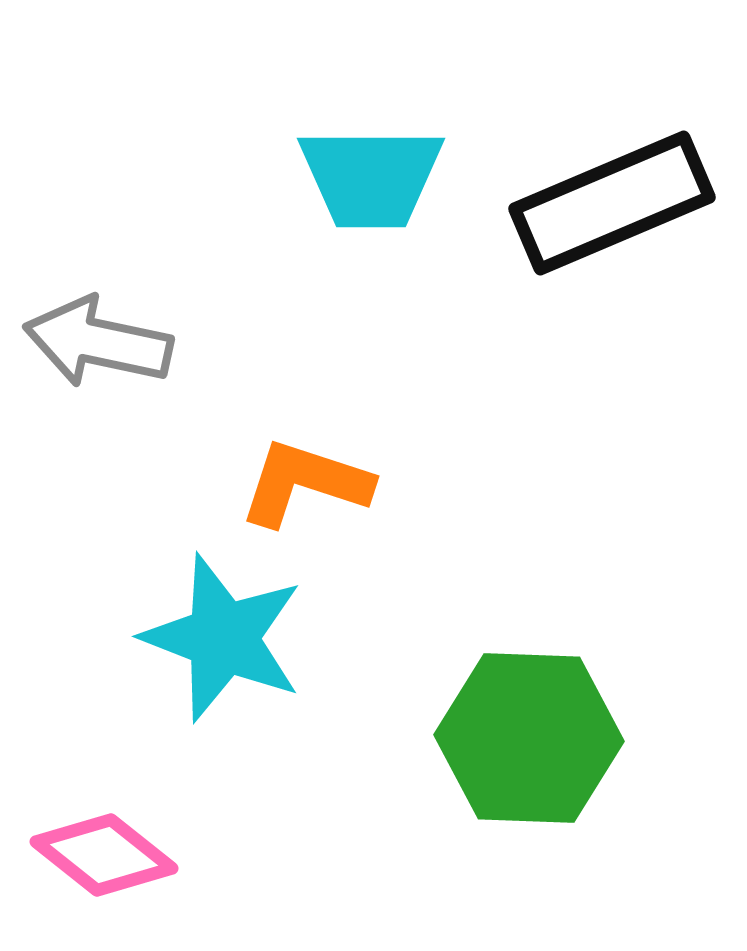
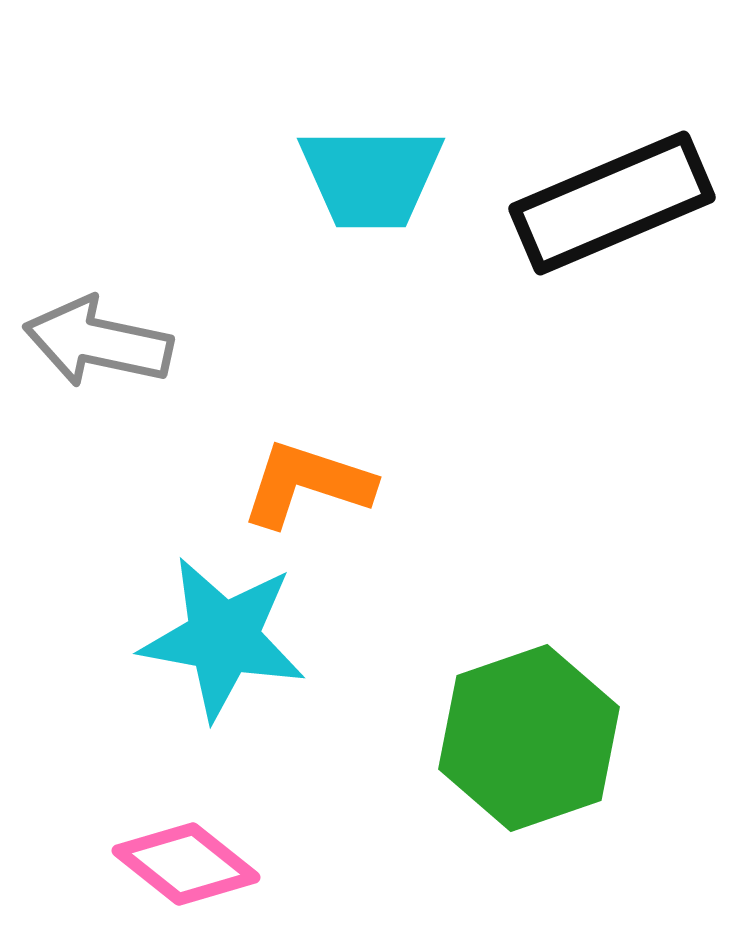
orange L-shape: moved 2 px right, 1 px down
cyan star: rotated 11 degrees counterclockwise
green hexagon: rotated 21 degrees counterclockwise
pink diamond: moved 82 px right, 9 px down
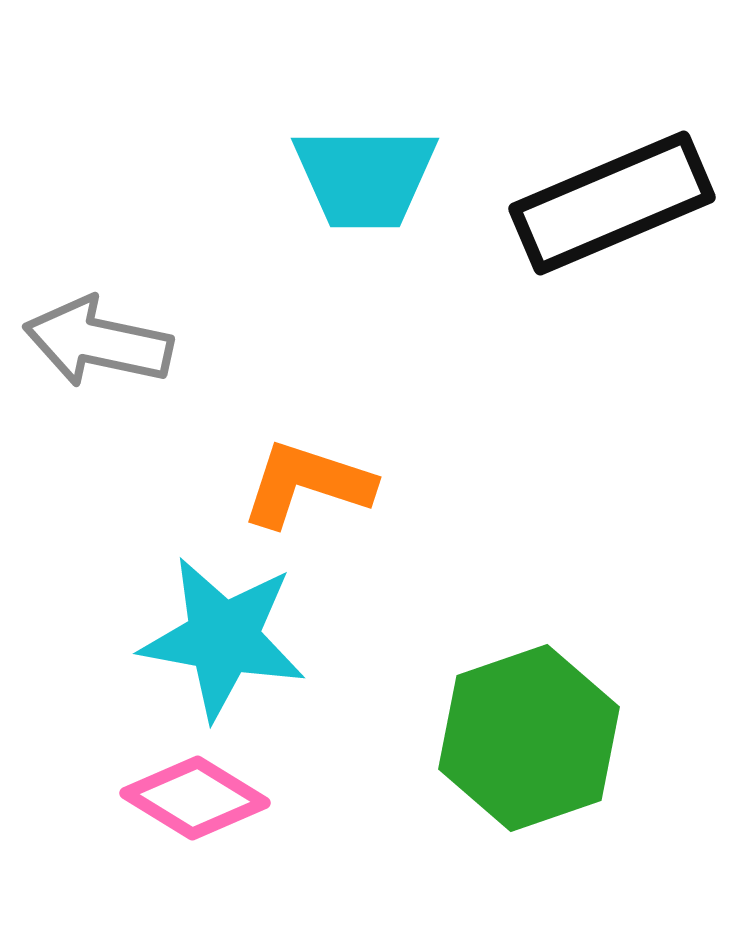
cyan trapezoid: moved 6 px left
pink diamond: moved 9 px right, 66 px up; rotated 7 degrees counterclockwise
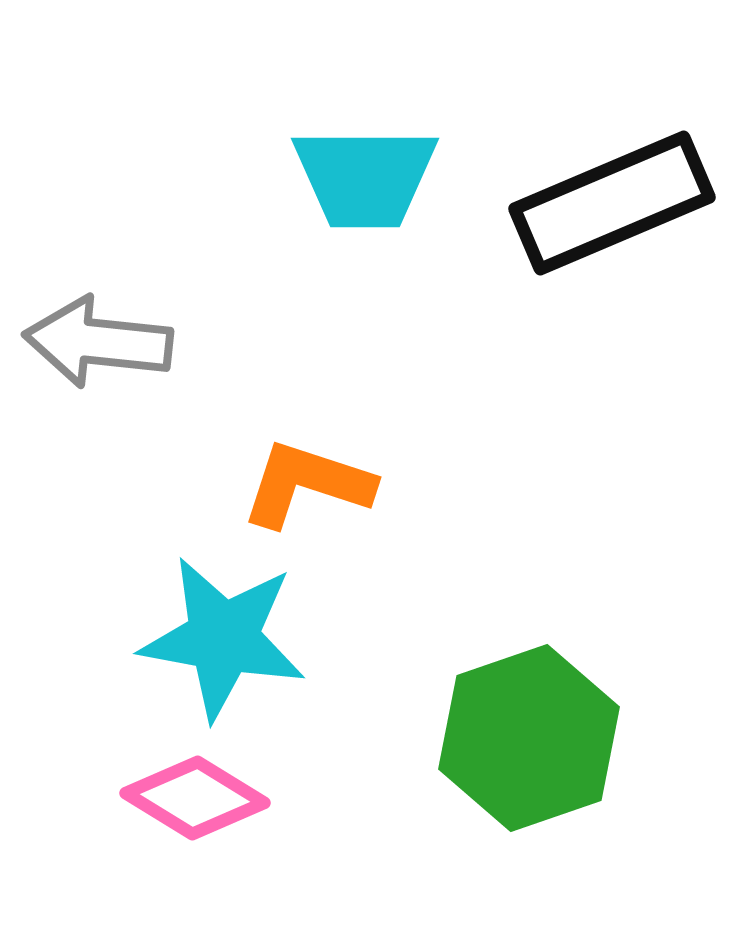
gray arrow: rotated 6 degrees counterclockwise
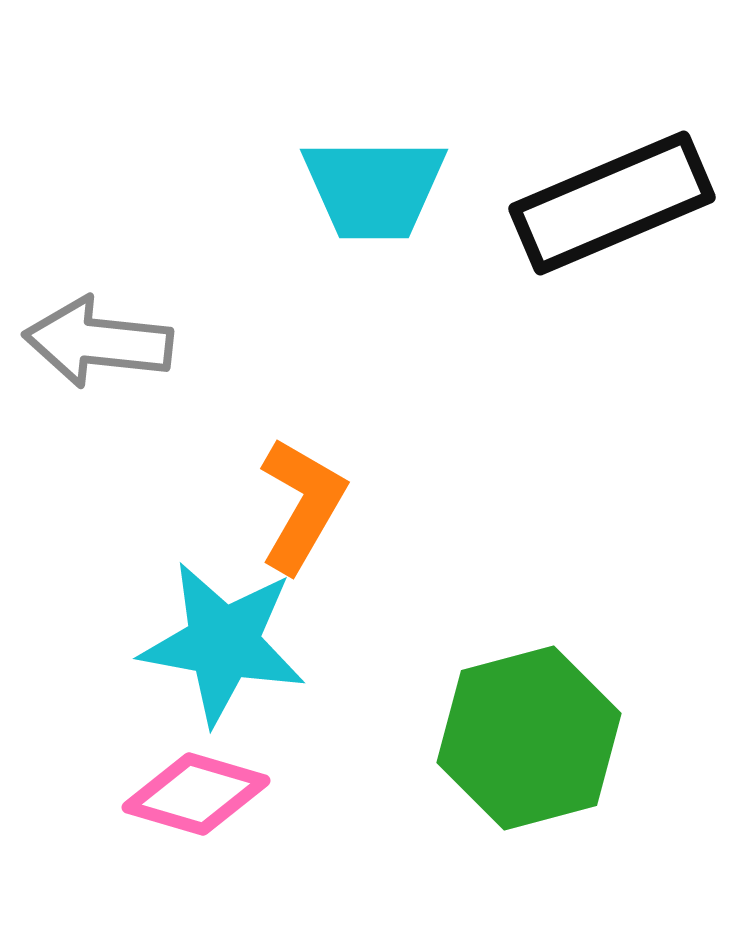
cyan trapezoid: moved 9 px right, 11 px down
orange L-shape: moved 5 px left, 21 px down; rotated 102 degrees clockwise
cyan star: moved 5 px down
green hexagon: rotated 4 degrees clockwise
pink diamond: moved 1 px right, 4 px up; rotated 15 degrees counterclockwise
